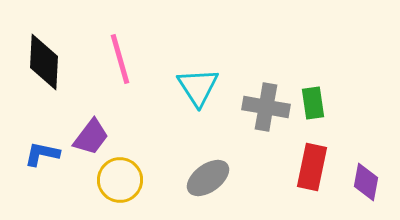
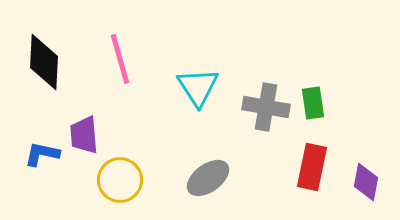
purple trapezoid: moved 7 px left, 2 px up; rotated 138 degrees clockwise
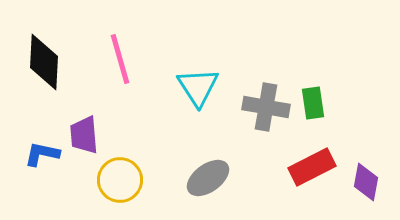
red rectangle: rotated 51 degrees clockwise
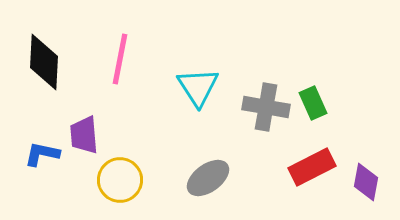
pink line: rotated 27 degrees clockwise
green rectangle: rotated 16 degrees counterclockwise
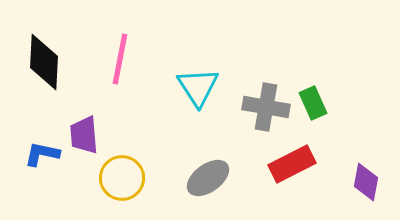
red rectangle: moved 20 px left, 3 px up
yellow circle: moved 2 px right, 2 px up
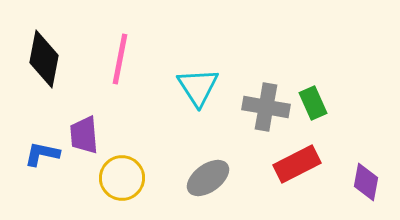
black diamond: moved 3 px up; rotated 8 degrees clockwise
red rectangle: moved 5 px right
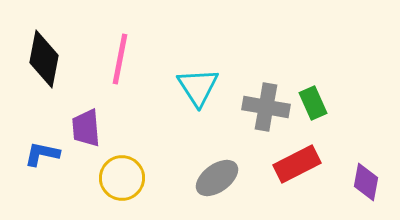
purple trapezoid: moved 2 px right, 7 px up
gray ellipse: moved 9 px right
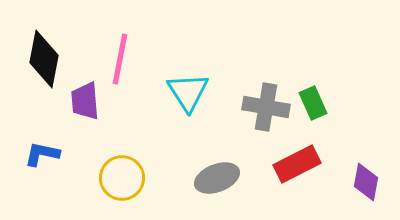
cyan triangle: moved 10 px left, 5 px down
purple trapezoid: moved 1 px left, 27 px up
gray ellipse: rotated 15 degrees clockwise
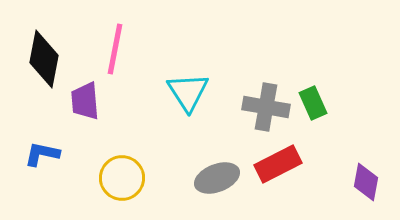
pink line: moved 5 px left, 10 px up
red rectangle: moved 19 px left
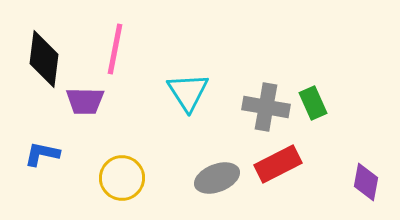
black diamond: rotated 4 degrees counterclockwise
purple trapezoid: rotated 84 degrees counterclockwise
